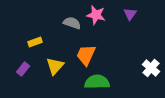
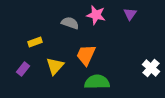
gray semicircle: moved 2 px left
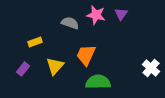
purple triangle: moved 9 px left
green semicircle: moved 1 px right
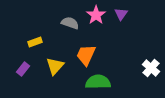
pink star: rotated 24 degrees clockwise
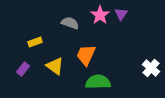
pink star: moved 4 px right
yellow triangle: rotated 36 degrees counterclockwise
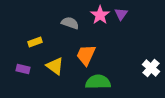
purple rectangle: rotated 64 degrees clockwise
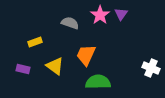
white cross: rotated 18 degrees counterclockwise
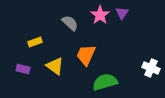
purple triangle: moved 1 px right, 1 px up
gray semicircle: rotated 24 degrees clockwise
green semicircle: moved 7 px right; rotated 15 degrees counterclockwise
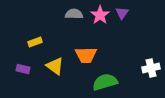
gray semicircle: moved 4 px right, 9 px up; rotated 42 degrees counterclockwise
orange trapezoid: rotated 115 degrees counterclockwise
white cross: rotated 36 degrees counterclockwise
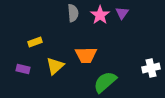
gray semicircle: moved 1 px left, 1 px up; rotated 84 degrees clockwise
yellow triangle: rotated 42 degrees clockwise
green semicircle: rotated 25 degrees counterclockwise
